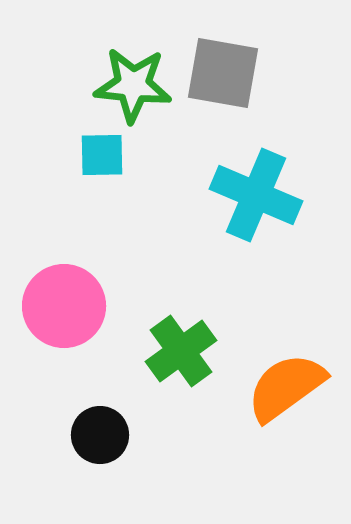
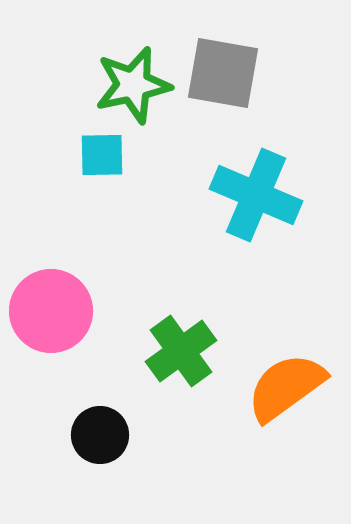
green star: rotated 18 degrees counterclockwise
pink circle: moved 13 px left, 5 px down
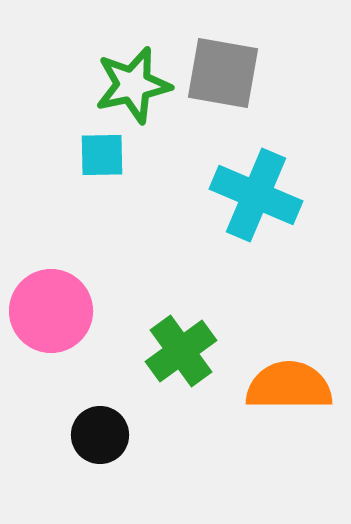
orange semicircle: moved 3 px right, 1 px up; rotated 36 degrees clockwise
